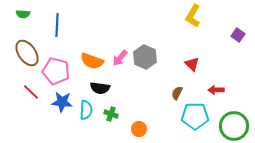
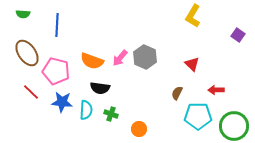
cyan pentagon: moved 3 px right
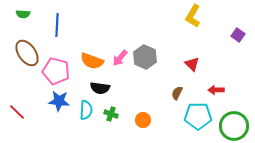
red line: moved 14 px left, 20 px down
blue star: moved 3 px left, 1 px up
orange circle: moved 4 px right, 9 px up
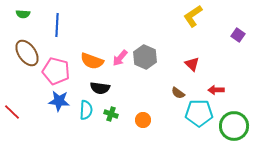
yellow L-shape: rotated 25 degrees clockwise
brown semicircle: moved 1 px right; rotated 80 degrees counterclockwise
red line: moved 5 px left
cyan pentagon: moved 1 px right, 3 px up
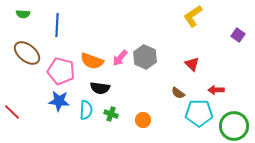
brown ellipse: rotated 16 degrees counterclockwise
pink pentagon: moved 5 px right
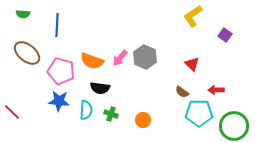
purple square: moved 13 px left
brown semicircle: moved 4 px right, 1 px up
